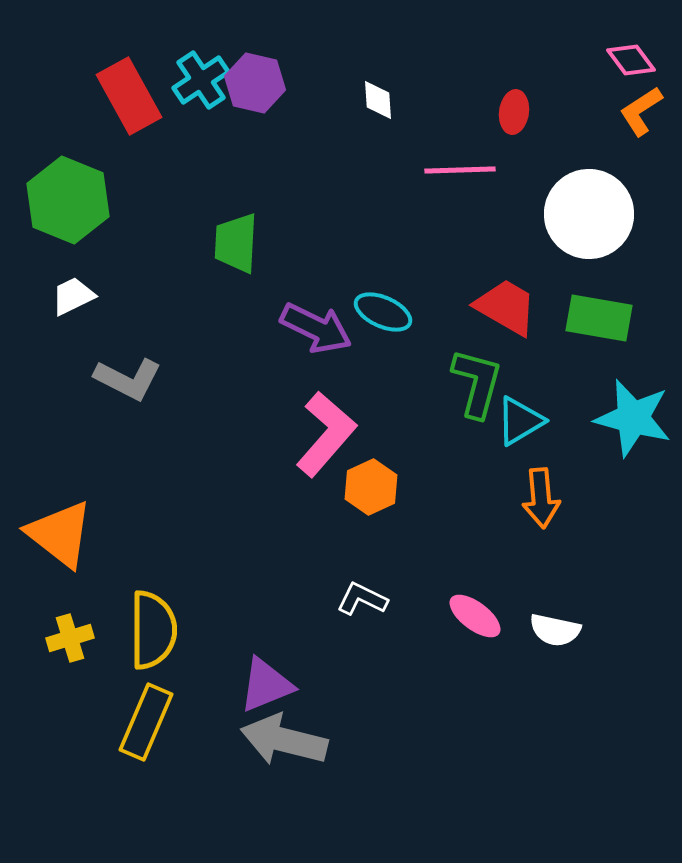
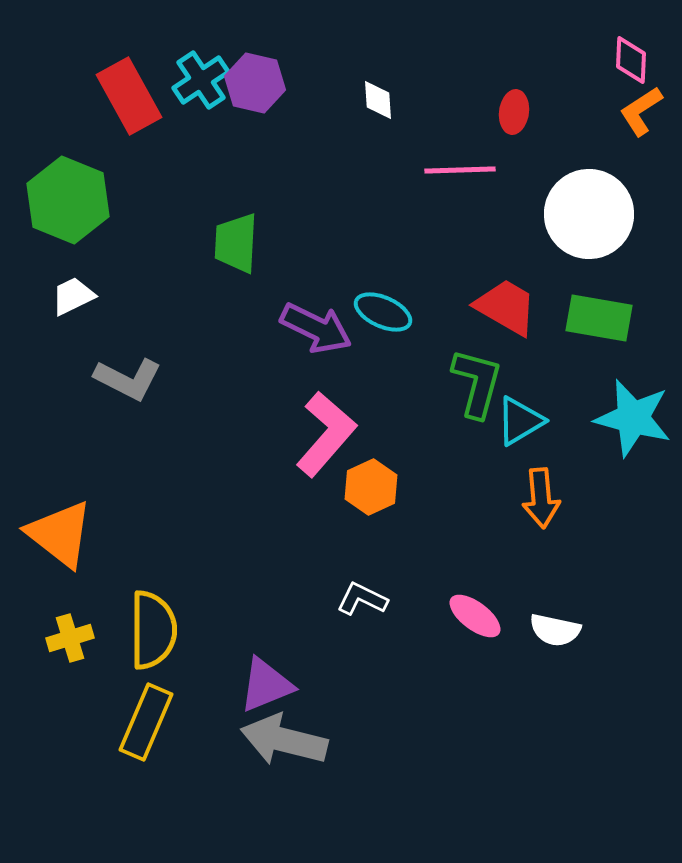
pink diamond: rotated 39 degrees clockwise
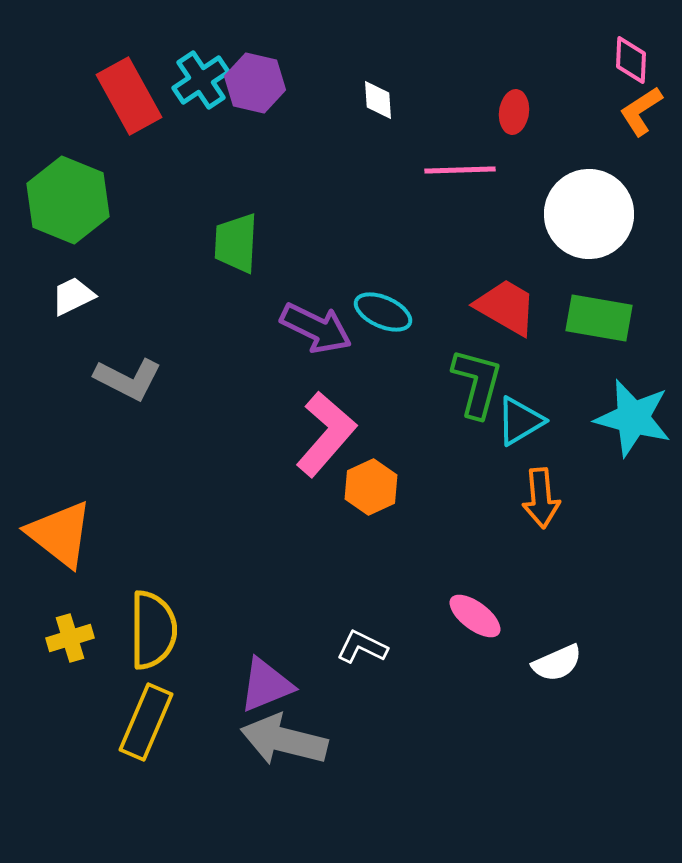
white L-shape: moved 48 px down
white semicircle: moved 2 px right, 33 px down; rotated 36 degrees counterclockwise
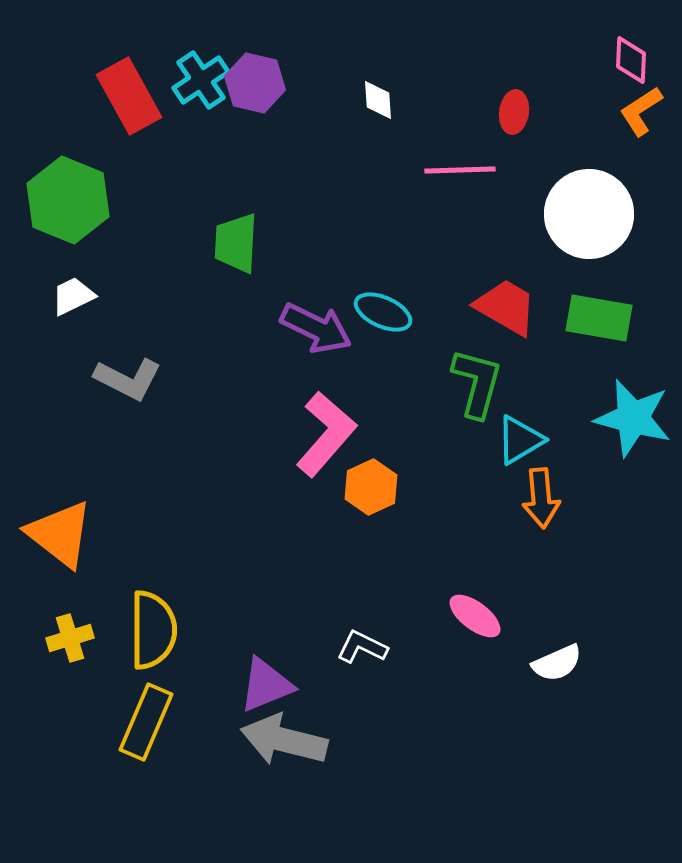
cyan triangle: moved 19 px down
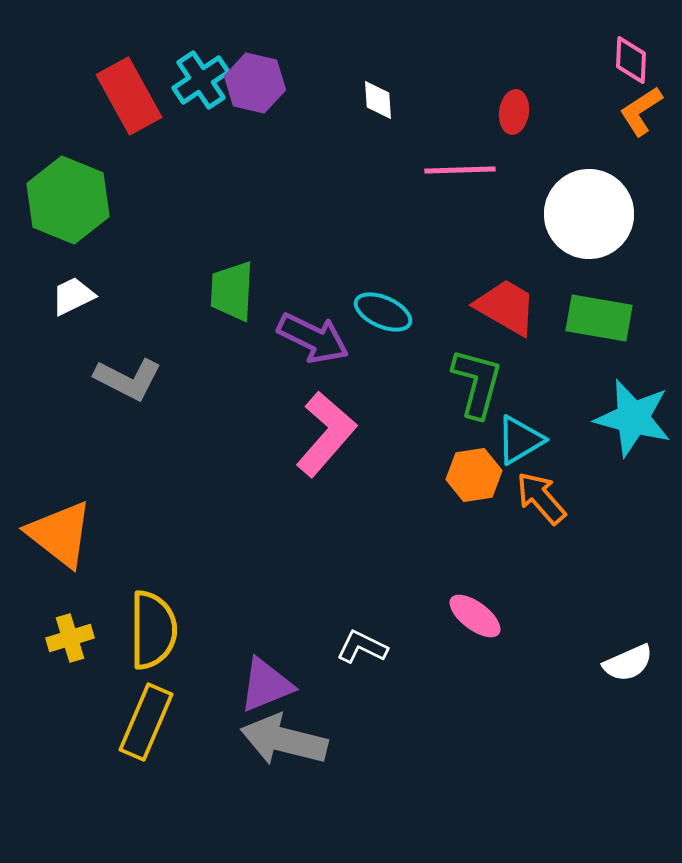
green trapezoid: moved 4 px left, 48 px down
purple arrow: moved 3 px left, 10 px down
orange hexagon: moved 103 px right, 12 px up; rotated 16 degrees clockwise
orange arrow: rotated 144 degrees clockwise
white semicircle: moved 71 px right
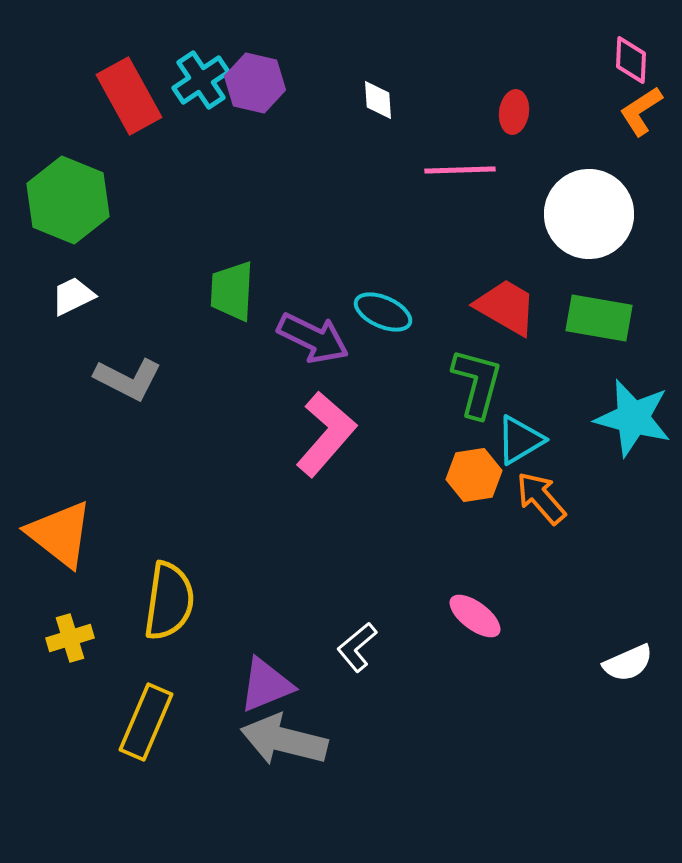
yellow semicircle: moved 16 px right, 29 px up; rotated 8 degrees clockwise
white L-shape: moved 5 px left; rotated 66 degrees counterclockwise
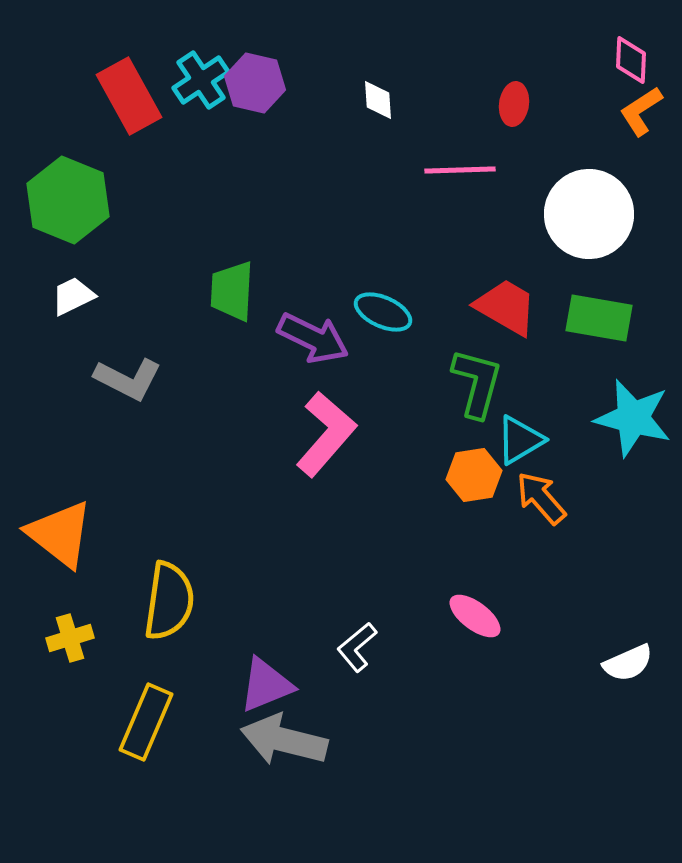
red ellipse: moved 8 px up
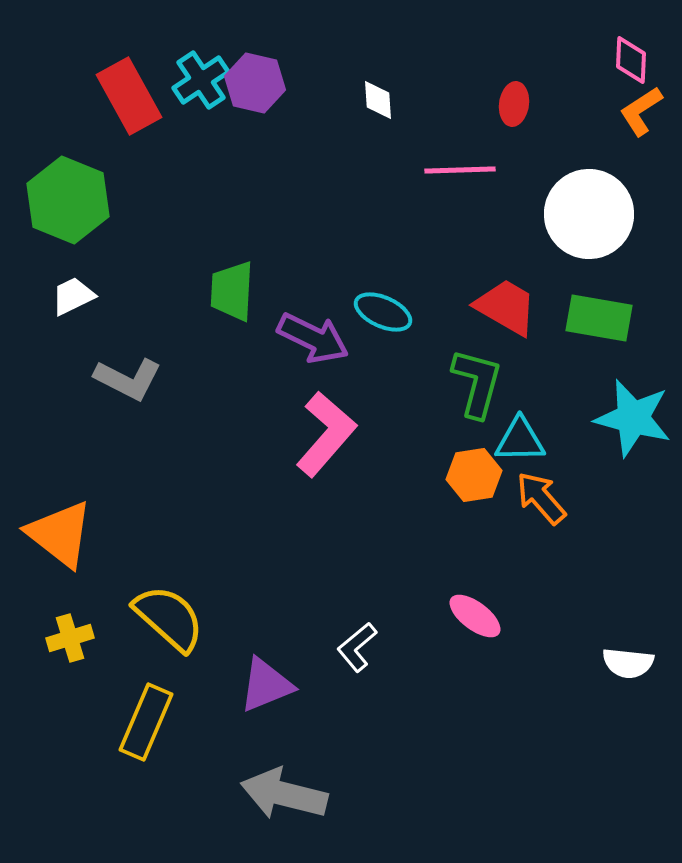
cyan triangle: rotated 30 degrees clockwise
yellow semicircle: moved 17 px down; rotated 56 degrees counterclockwise
white semicircle: rotated 30 degrees clockwise
gray arrow: moved 54 px down
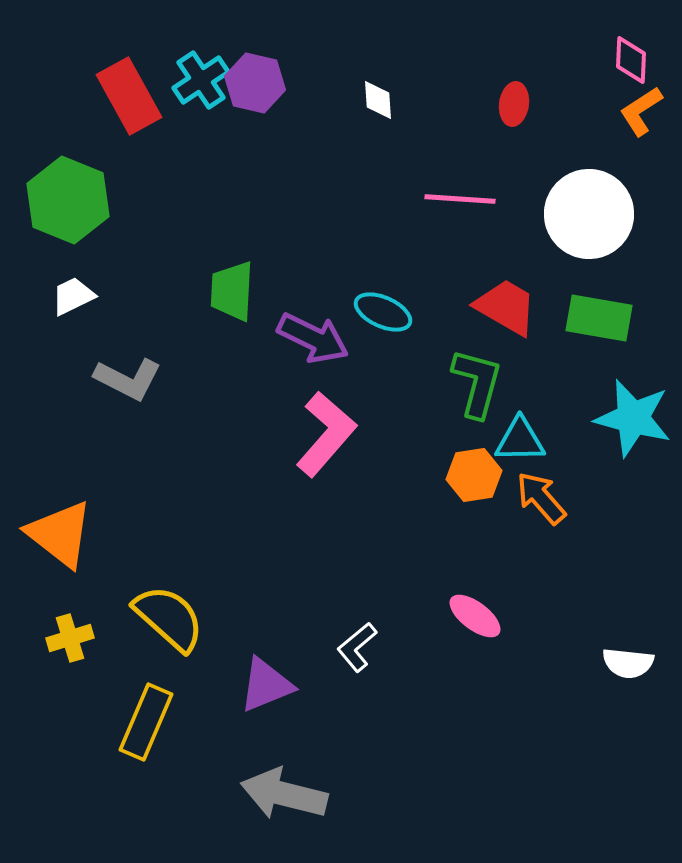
pink line: moved 29 px down; rotated 6 degrees clockwise
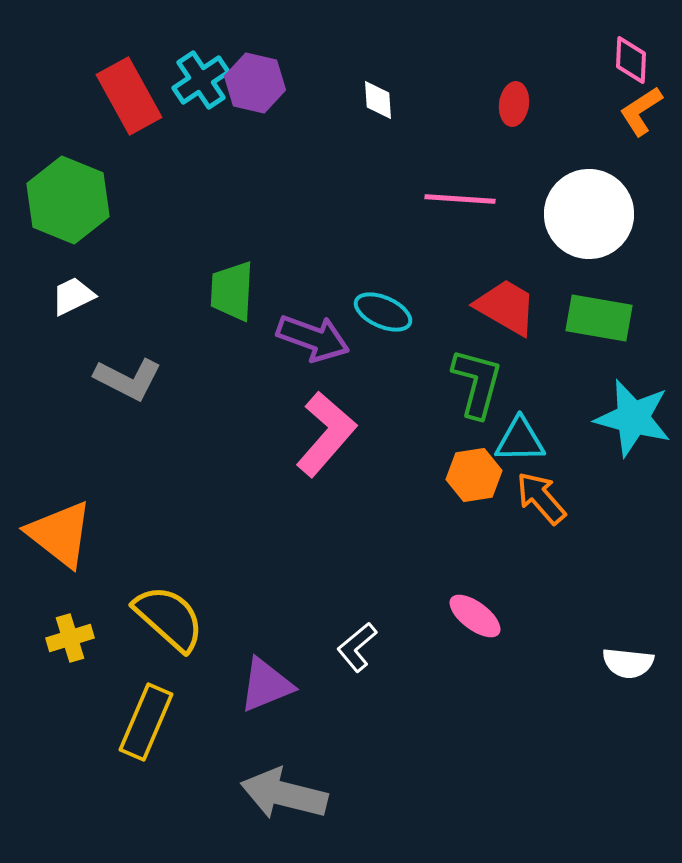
purple arrow: rotated 6 degrees counterclockwise
